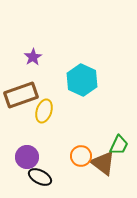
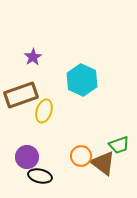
green trapezoid: rotated 45 degrees clockwise
black ellipse: moved 1 px up; rotated 15 degrees counterclockwise
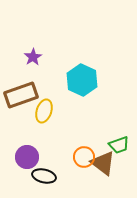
orange circle: moved 3 px right, 1 px down
black ellipse: moved 4 px right
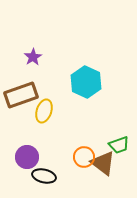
cyan hexagon: moved 4 px right, 2 px down
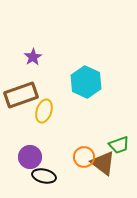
purple circle: moved 3 px right
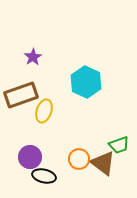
orange circle: moved 5 px left, 2 px down
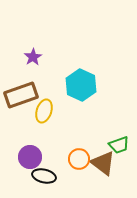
cyan hexagon: moved 5 px left, 3 px down
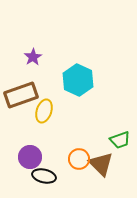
cyan hexagon: moved 3 px left, 5 px up
green trapezoid: moved 1 px right, 5 px up
brown triangle: moved 2 px left, 1 px down; rotated 8 degrees clockwise
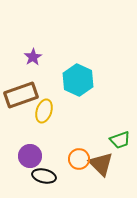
purple circle: moved 1 px up
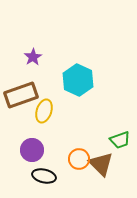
purple circle: moved 2 px right, 6 px up
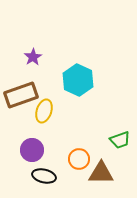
brown triangle: moved 9 px down; rotated 44 degrees counterclockwise
